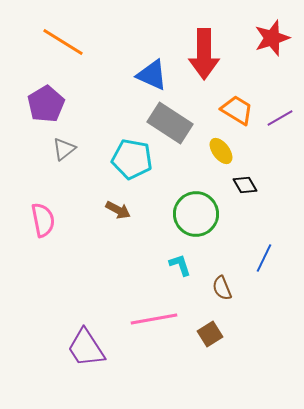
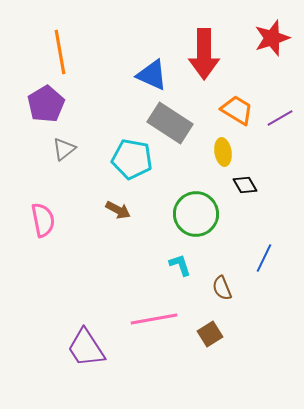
orange line: moved 3 px left, 10 px down; rotated 48 degrees clockwise
yellow ellipse: moved 2 px right, 1 px down; rotated 28 degrees clockwise
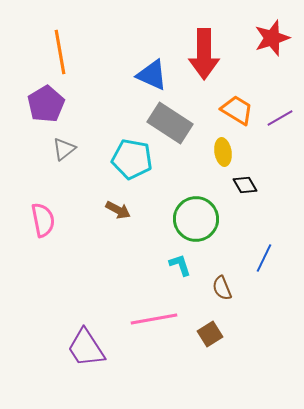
green circle: moved 5 px down
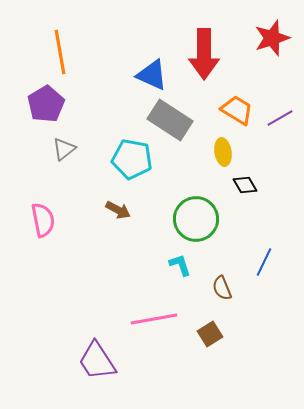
gray rectangle: moved 3 px up
blue line: moved 4 px down
purple trapezoid: moved 11 px right, 13 px down
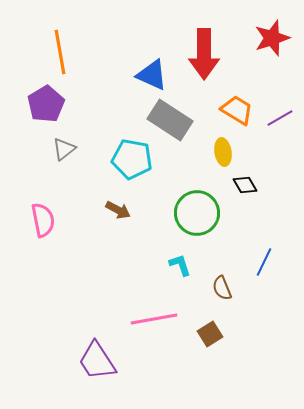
green circle: moved 1 px right, 6 px up
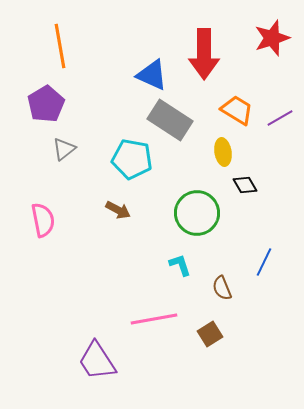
orange line: moved 6 px up
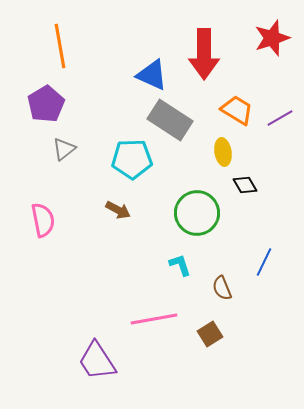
cyan pentagon: rotated 12 degrees counterclockwise
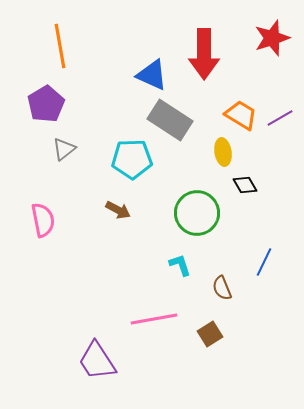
orange trapezoid: moved 4 px right, 5 px down
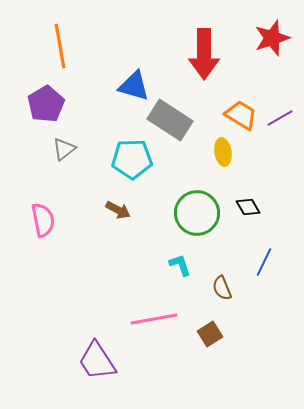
blue triangle: moved 18 px left, 11 px down; rotated 8 degrees counterclockwise
black diamond: moved 3 px right, 22 px down
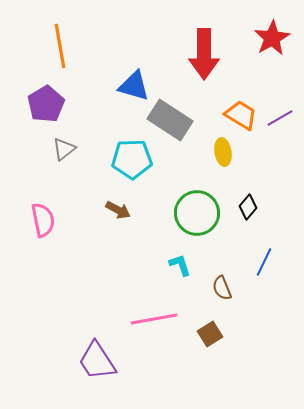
red star: rotated 12 degrees counterclockwise
black diamond: rotated 70 degrees clockwise
